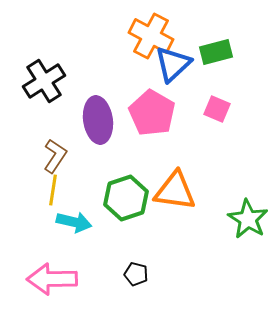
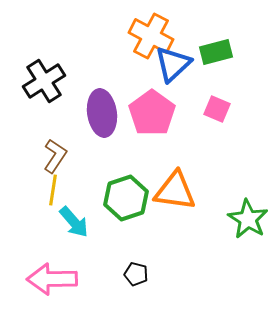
pink pentagon: rotated 6 degrees clockwise
purple ellipse: moved 4 px right, 7 px up
cyan arrow: rotated 36 degrees clockwise
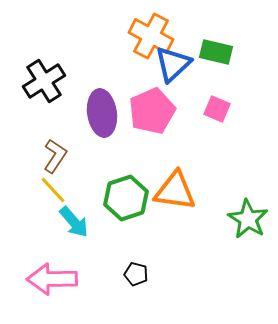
green rectangle: rotated 28 degrees clockwise
pink pentagon: moved 2 px up; rotated 12 degrees clockwise
yellow line: rotated 52 degrees counterclockwise
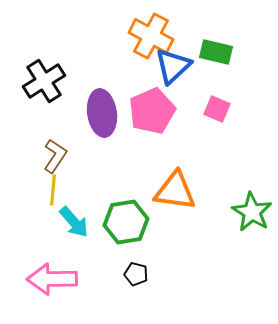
blue triangle: moved 2 px down
yellow line: rotated 48 degrees clockwise
green hexagon: moved 24 px down; rotated 9 degrees clockwise
green star: moved 4 px right, 7 px up
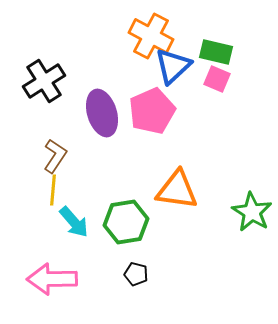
pink square: moved 30 px up
purple ellipse: rotated 9 degrees counterclockwise
orange triangle: moved 2 px right, 1 px up
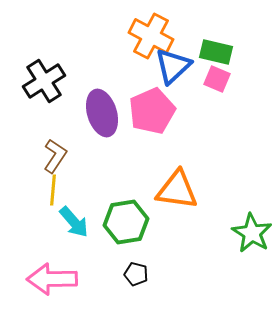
green star: moved 21 px down
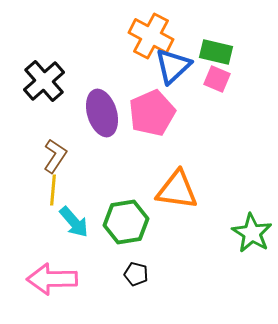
black cross: rotated 9 degrees counterclockwise
pink pentagon: moved 2 px down
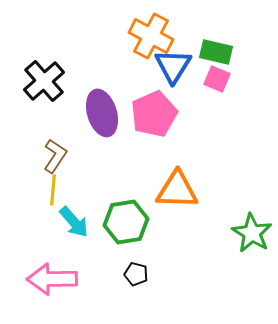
blue triangle: rotated 15 degrees counterclockwise
pink pentagon: moved 2 px right, 1 px down
orange triangle: rotated 6 degrees counterclockwise
